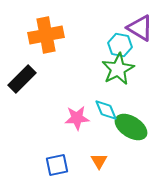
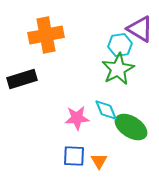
purple triangle: moved 1 px down
cyan hexagon: rotated 20 degrees counterclockwise
black rectangle: rotated 28 degrees clockwise
blue square: moved 17 px right, 9 px up; rotated 15 degrees clockwise
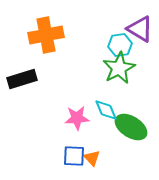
green star: moved 1 px right, 1 px up
orange triangle: moved 7 px left, 3 px up; rotated 12 degrees counterclockwise
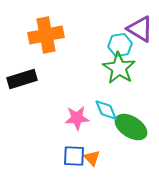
green star: rotated 12 degrees counterclockwise
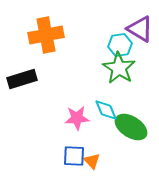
orange triangle: moved 3 px down
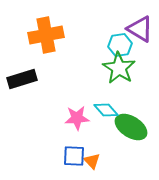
cyan diamond: rotated 20 degrees counterclockwise
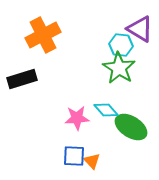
orange cross: moved 3 px left; rotated 16 degrees counterclockwise
cyan hexagon: moved 1 px right; rotated 15 degrees clockwise
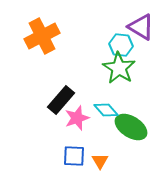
purple triangle: moved 1 px right, 2 px up
orange cross: moved 1 px left, 1 px down
black rectangle: moved 39 px right, 21 px down; rotated 32 degrees counterclockwise
pink star: rotated 15 degrees counterclockwise
orange triangle: moved 8 px right; rotated 12 degrees clockwise
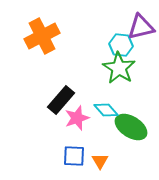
purple triangle: rotated 44 degrees counterclockwise
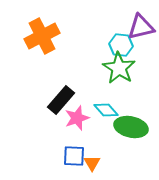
green ellipse: rotated 20 degrees counterclockwise
orange triangle: moved 8 px left, 2 px down
